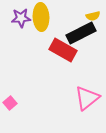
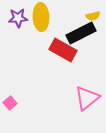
purple star: moved 3 px left
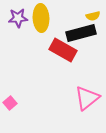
yellow ellipse: moved 1 px down
black rectangle: rotated 12 degrees clockwise
